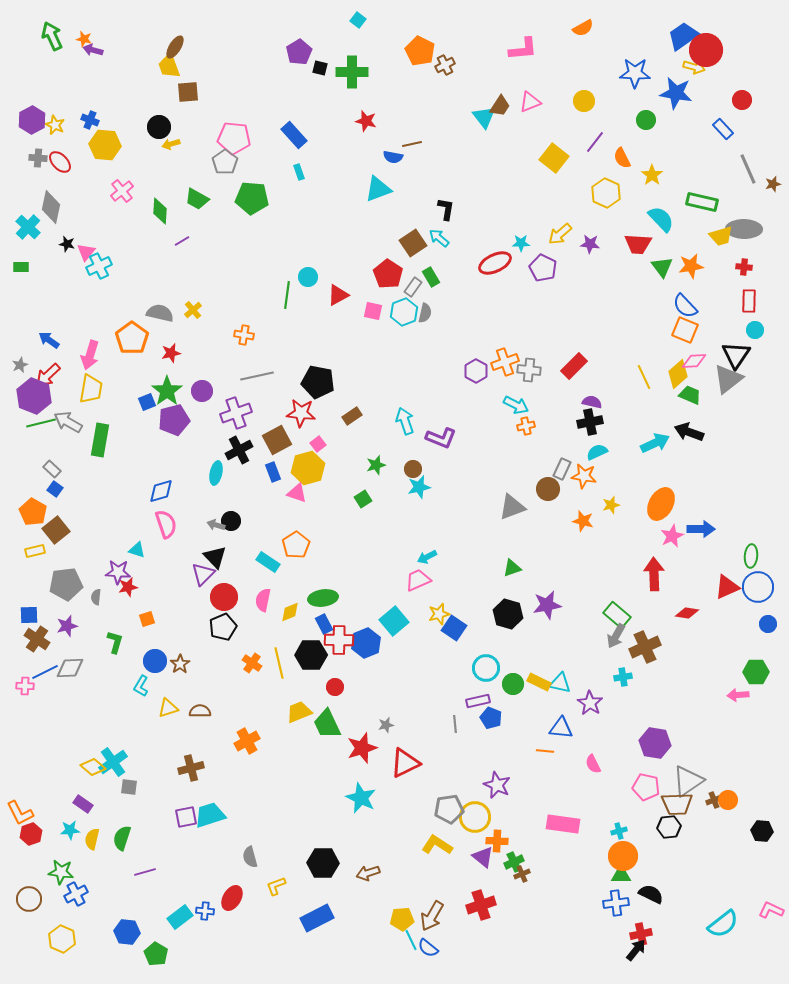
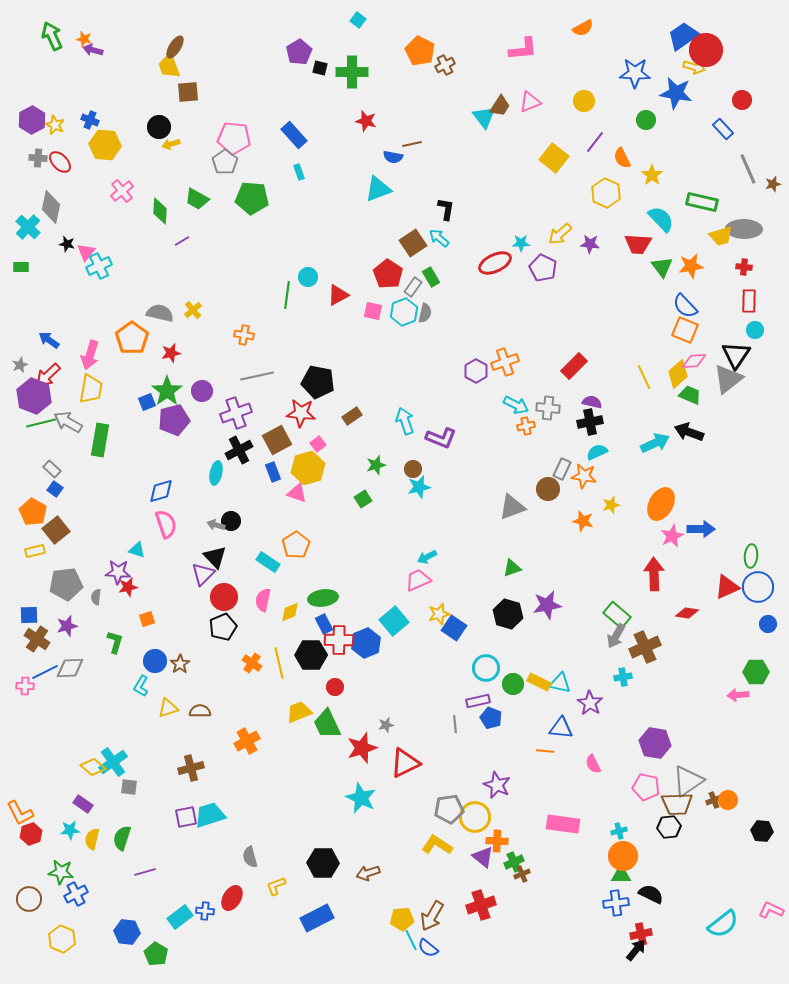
gray cross at (529, 370): moved 19 px right, 38 px down
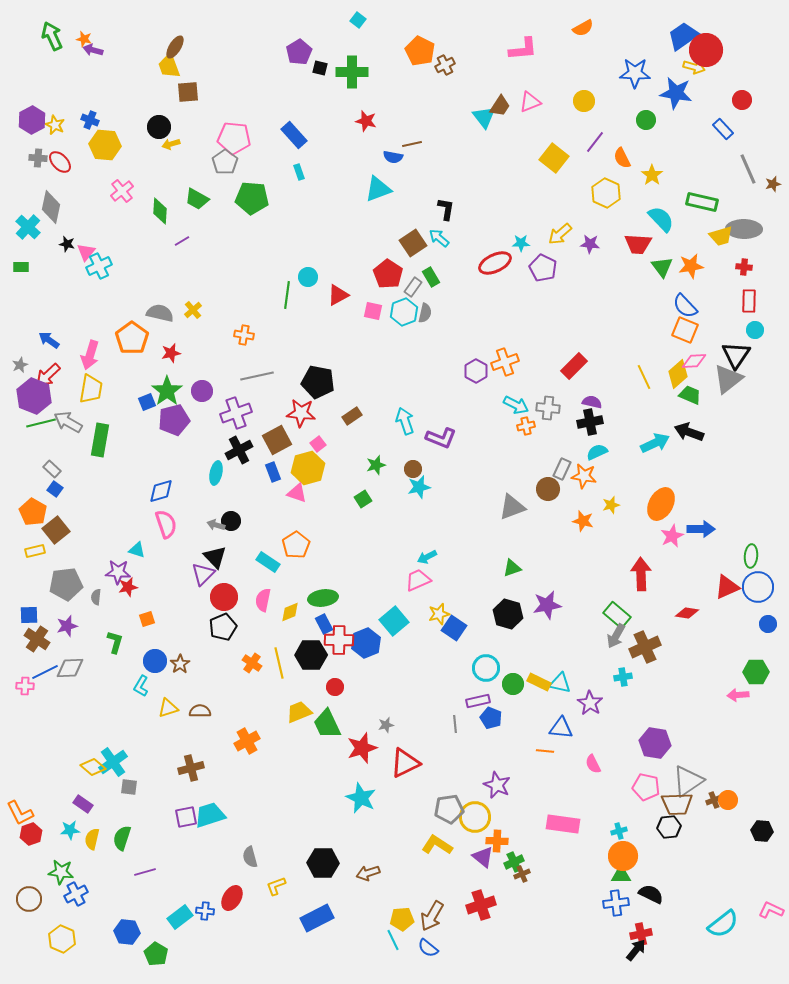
red arrow at (654, 574): moved 13 px left
cyan line at (411, 940): moved 18 px left
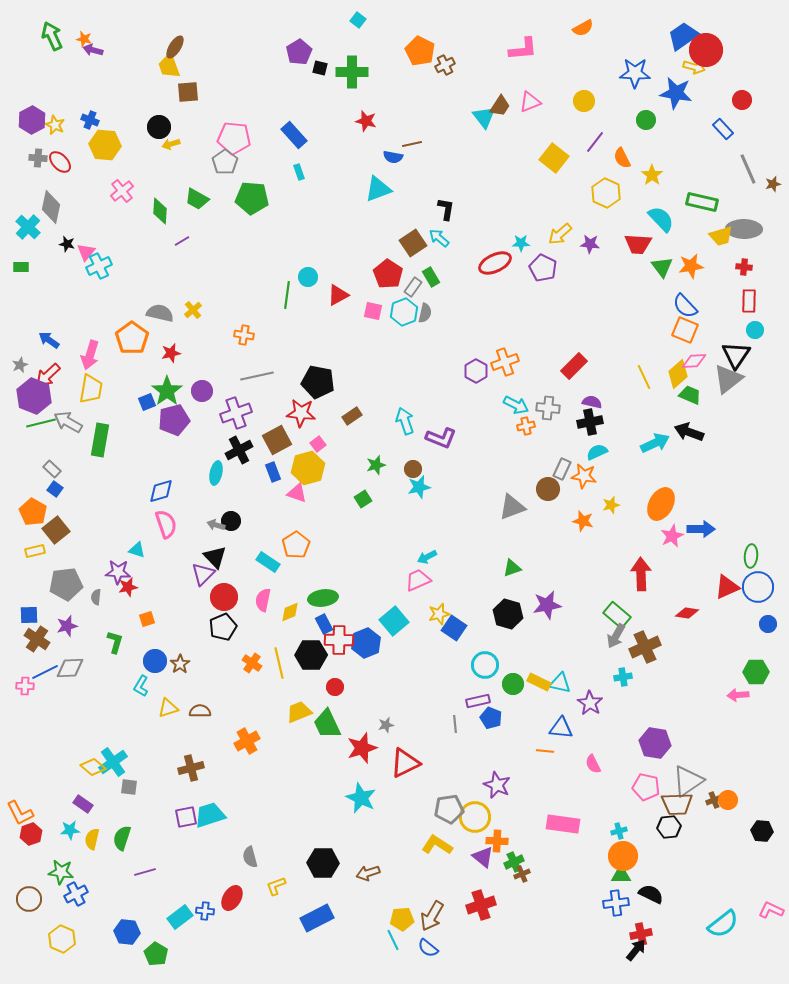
cyan circle at (486, 668): moved 1 px left, 3 px up
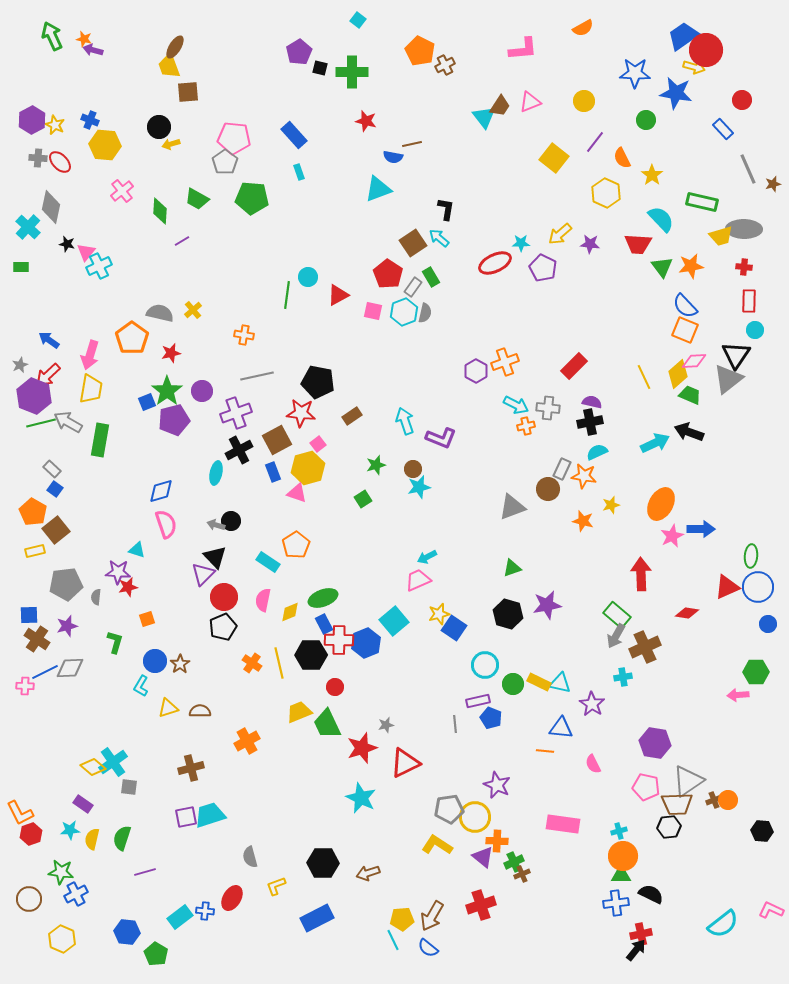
green ellipse at (323, 598): rotated 12 degrees counterclockwise
purple star at (590, 703): moved 2 px right, 1 px down
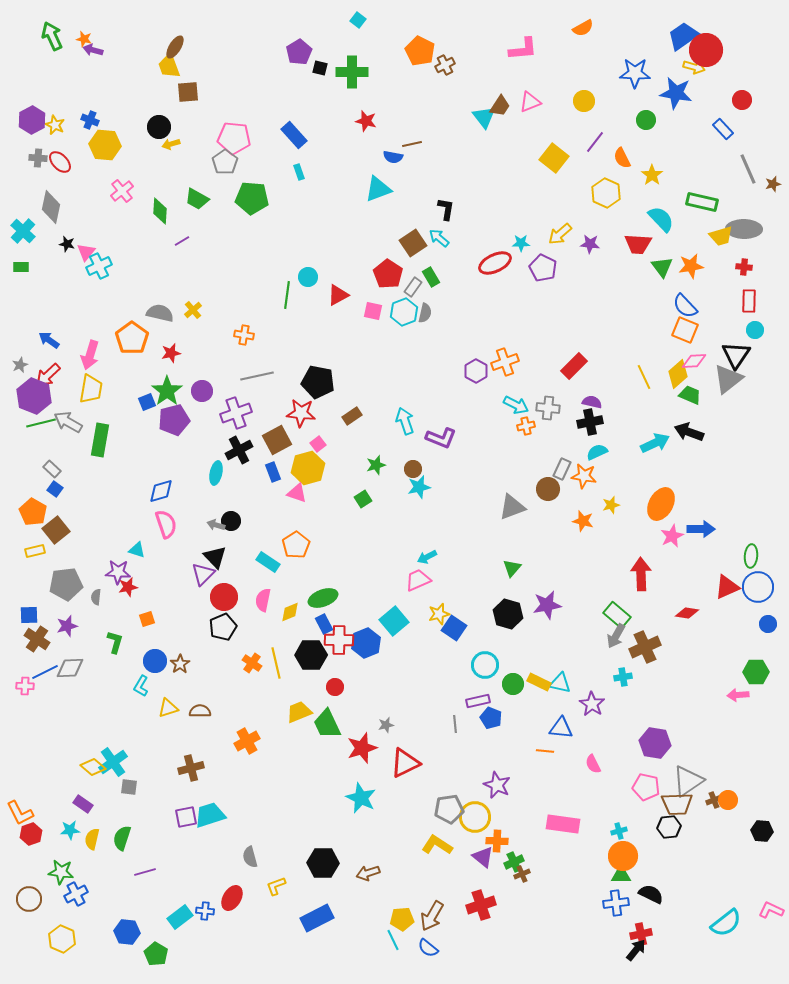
cyan cross at (28, 227): moved 5 px left, 4 px down
green triangle at (512, 568): rotated 30 degrees counterclockwise
yellow line at (279, 663): moved 3 px left
cyan semicircle at (723, 924): moved 3 px right, 1 px up
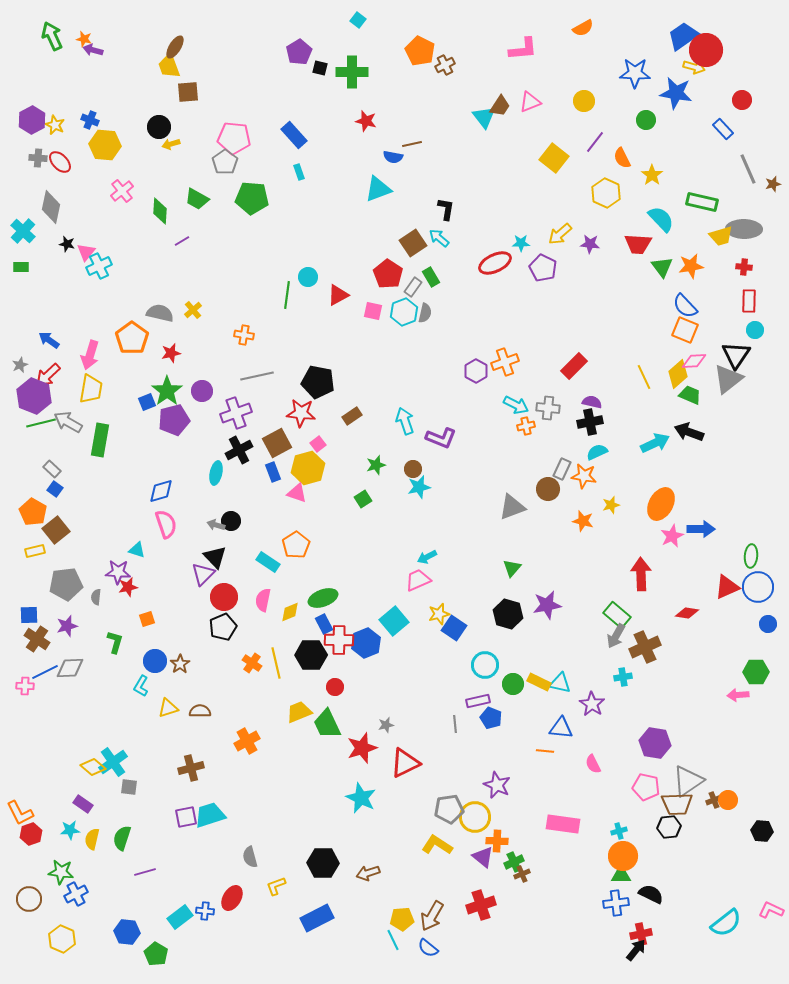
brown square at (277, 440): moved 3 px down
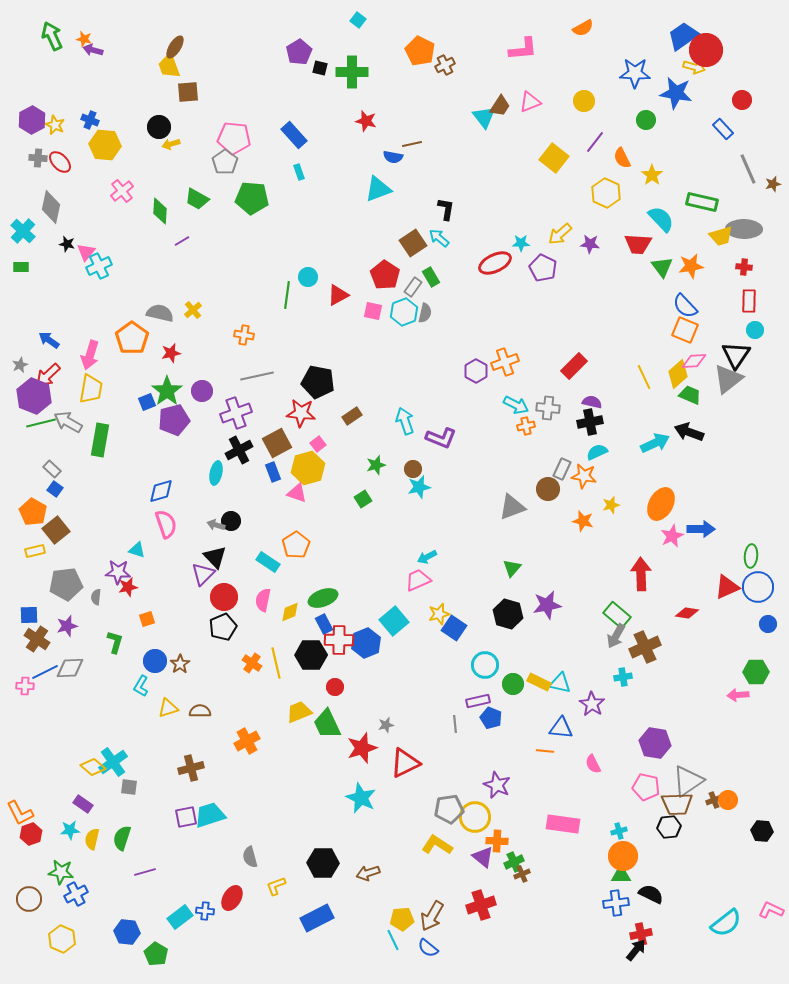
red pentagon at (388, 274): moved 3 px left, 1 px down
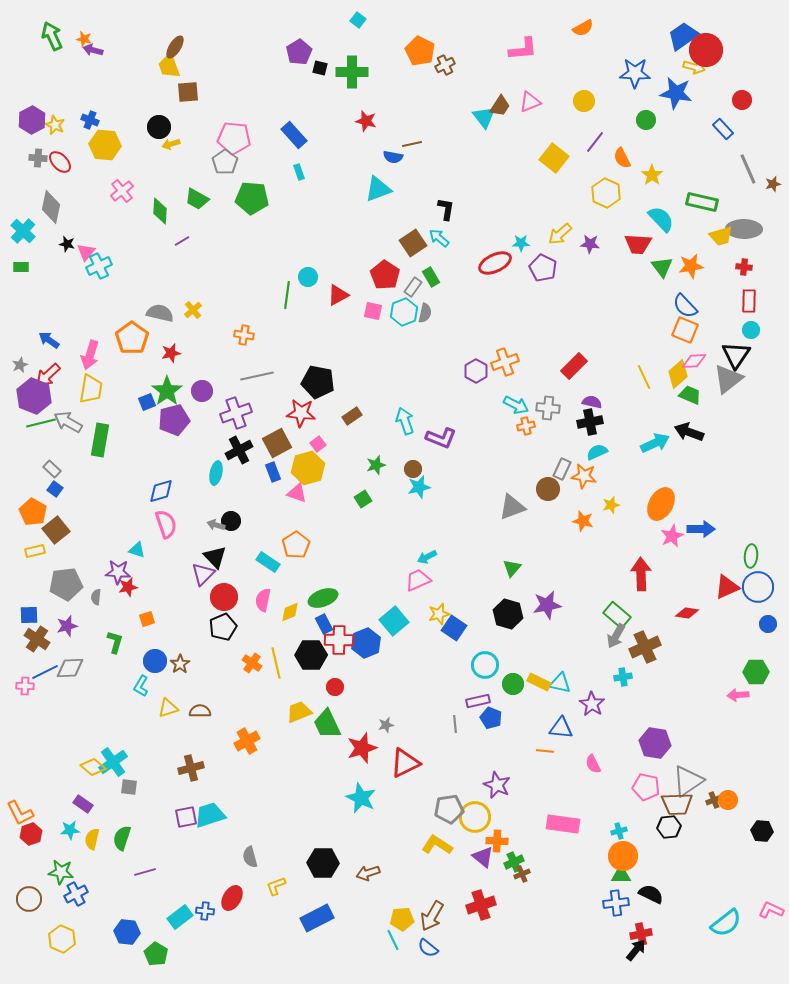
cyan circle at (755, 330): moved 4 px left
